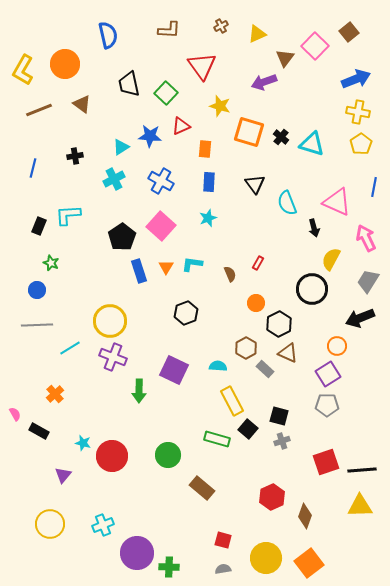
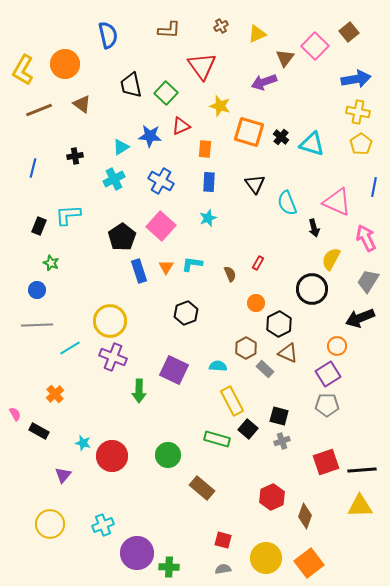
blue arrow at (356, 79): rotated 12 degrees clockwise
black trapezoid at (129, 84): moved 2 px right, 1 px down
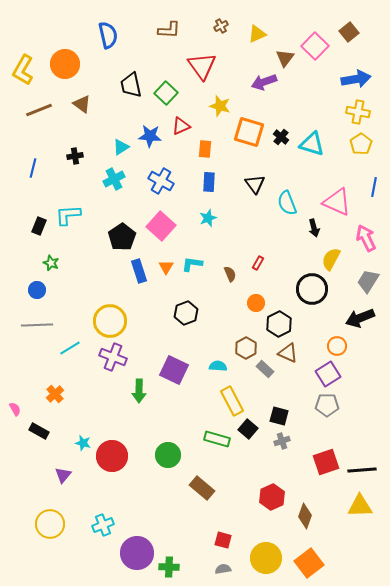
pink semicircle at (15, 414): moved 5 px up
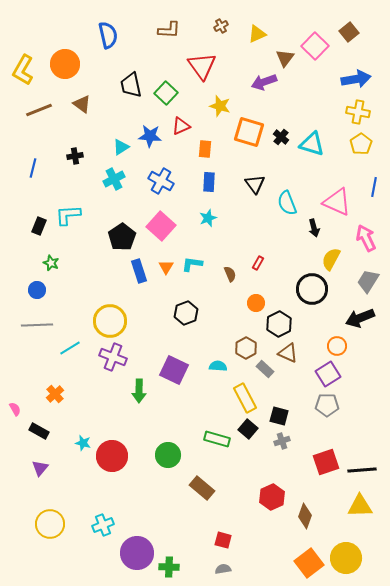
yellow rectangle at (232, 401): moved 13 px right, 3 px up
purple triangle at (63, 475): moved 23 px left, 7 px up
yellow circle at (266, 558): moved 80 px right
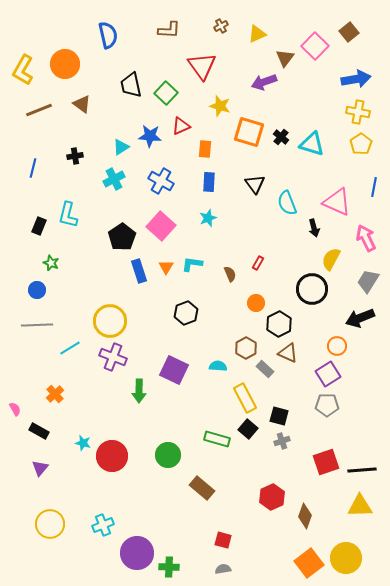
cyan L-shape at (68, 215): rotated 72 degrees counterclockwise
